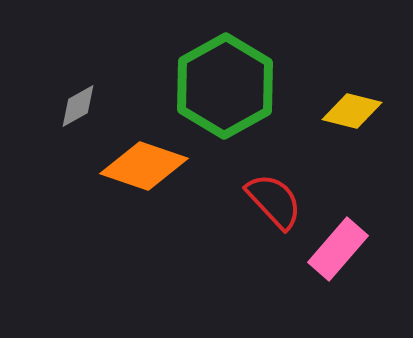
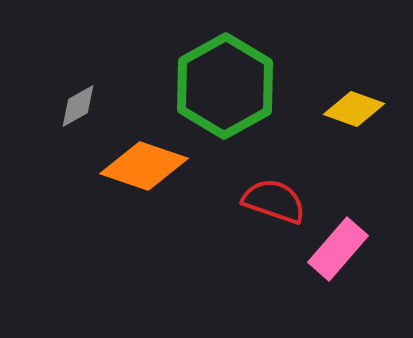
yellow diamond: moved 2 px right, 2 px up; rotated 6 degrees clockwise
red semicircle: rotated 28 degrees counterclockwise
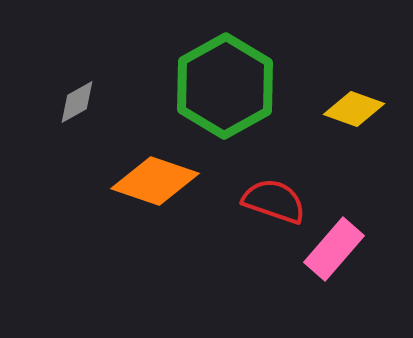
gray diamond: moved 1 px left, 4 px up
orange diamond: moved 11 px right, 15 px down
pink rectangle: moved 4 px left
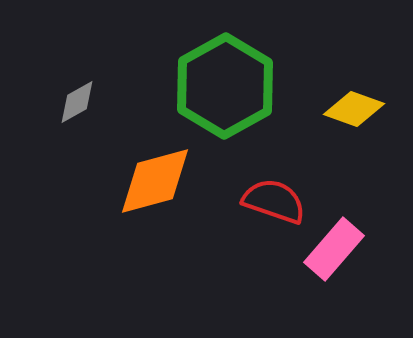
orange diamond: rotated 34 degrees counterclockwise
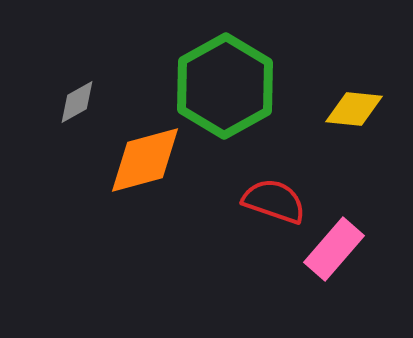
yellow diamond: rotated 14 degrees counterclockwise
orange diamond: moved 10 px left, 21 px up
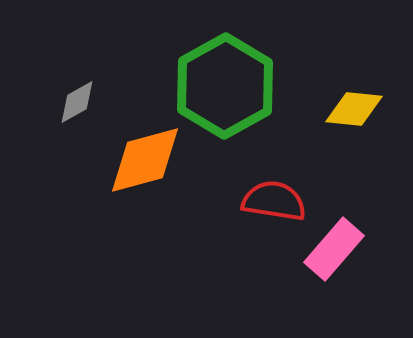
red semicircle: rotated 10 degrees counterclockwise
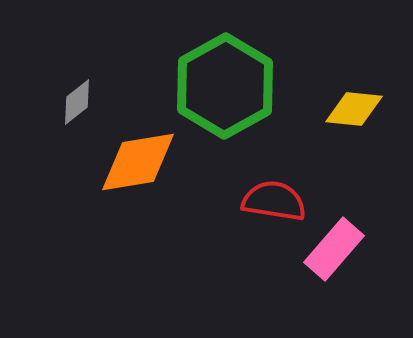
gray diamond: rotated 9 degrees counterclockwise
orange diamond: moved 7 px left, 2 px down; rotated 6 degrees clockwise
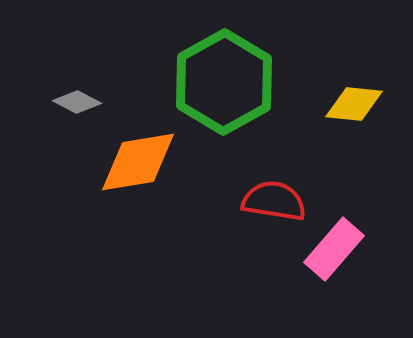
green hexagon: moved 1 px left, 4 px up
gray diamond: rotated 66 degrees clockwise
yellow diamond: moved 5 px up
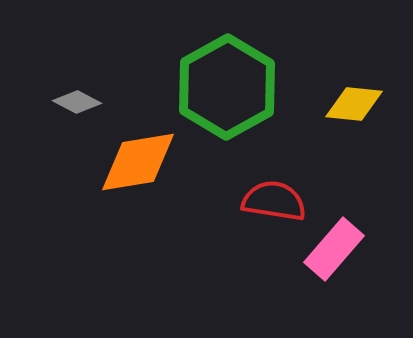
green hexagon: moved 3 px right, 5 px down
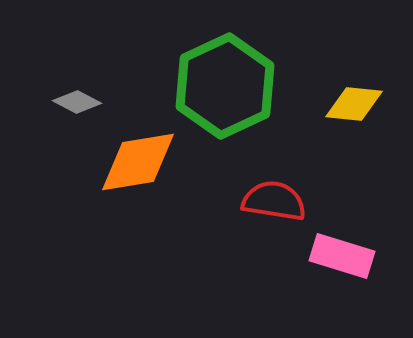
green hexagon: moved 2 px left, 1 px up; rotated 4 degrees clockwise
pink rectangle: moved 8 px right, 7 px down; rotated 66 degrees clockwise
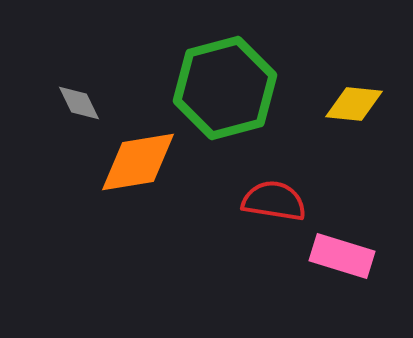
green hexagon: moved 2 px down; rotated 10 degrees clockwise
gray diamond: moved 2 px right, 1 px down; rotated 36 degrees clockwise
